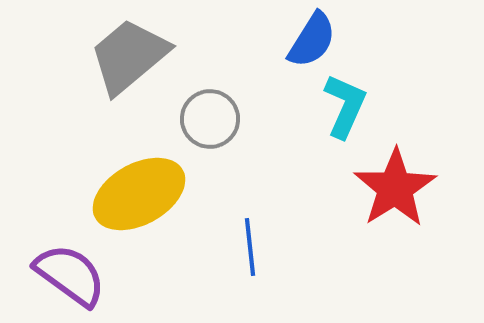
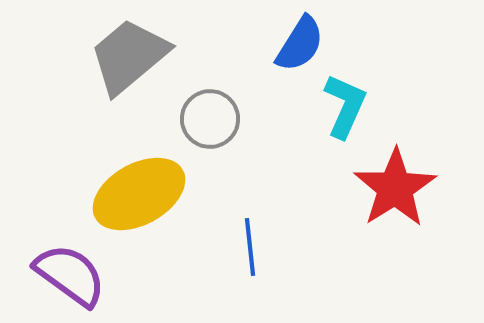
blue semicircle: moved 12 px left, 4 px down
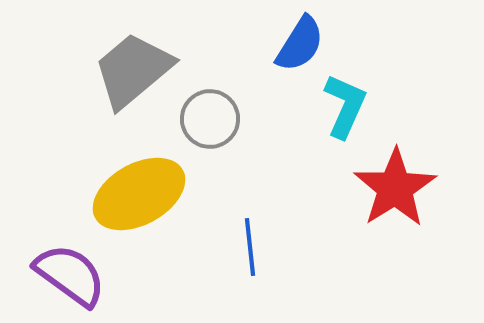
gray trapezoid: moved 4 px right, 14 px down
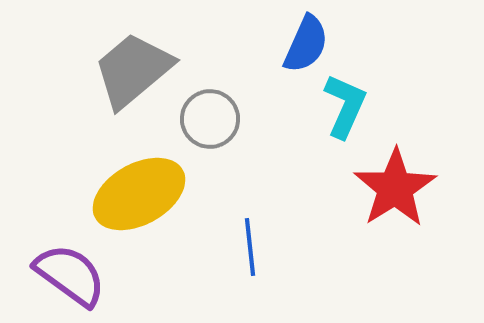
blue semicircle: moved 6 px right; rotated 8 degrees counterclockwise
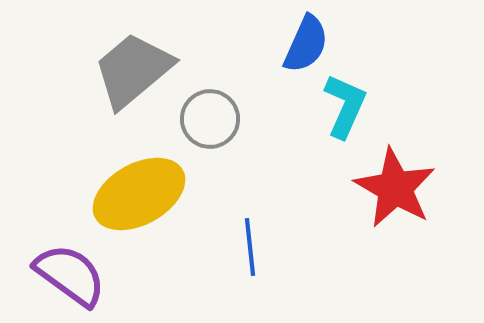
red star: rotated 10 degrees counterclockwise
